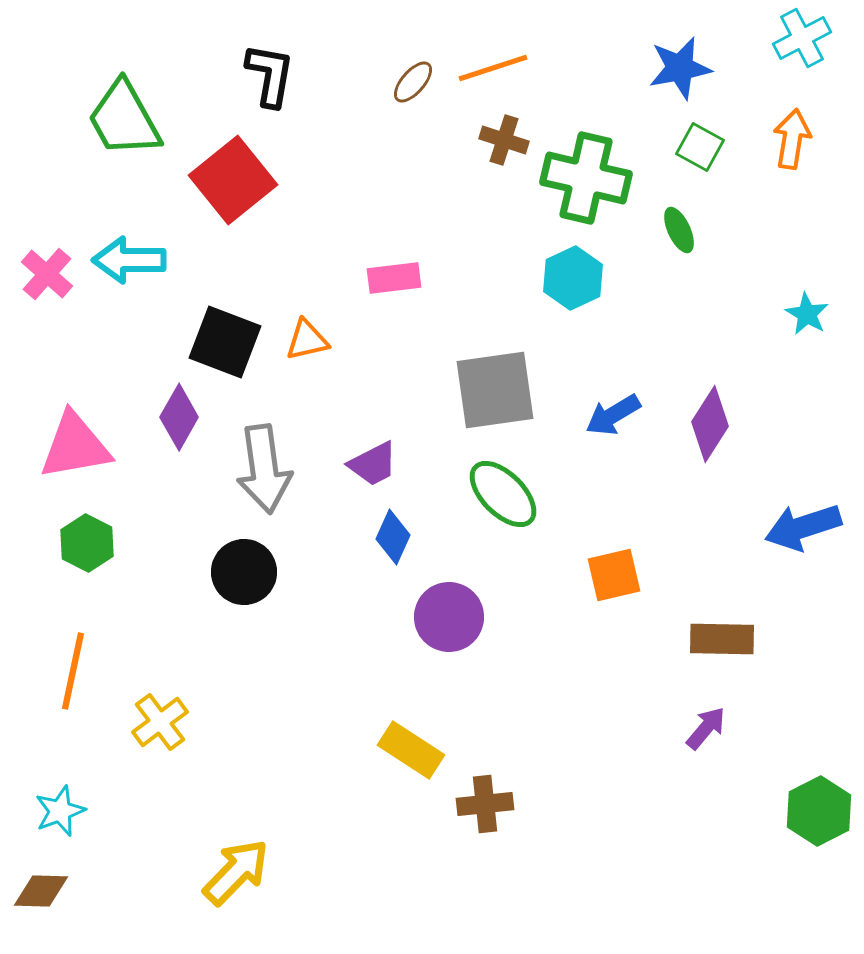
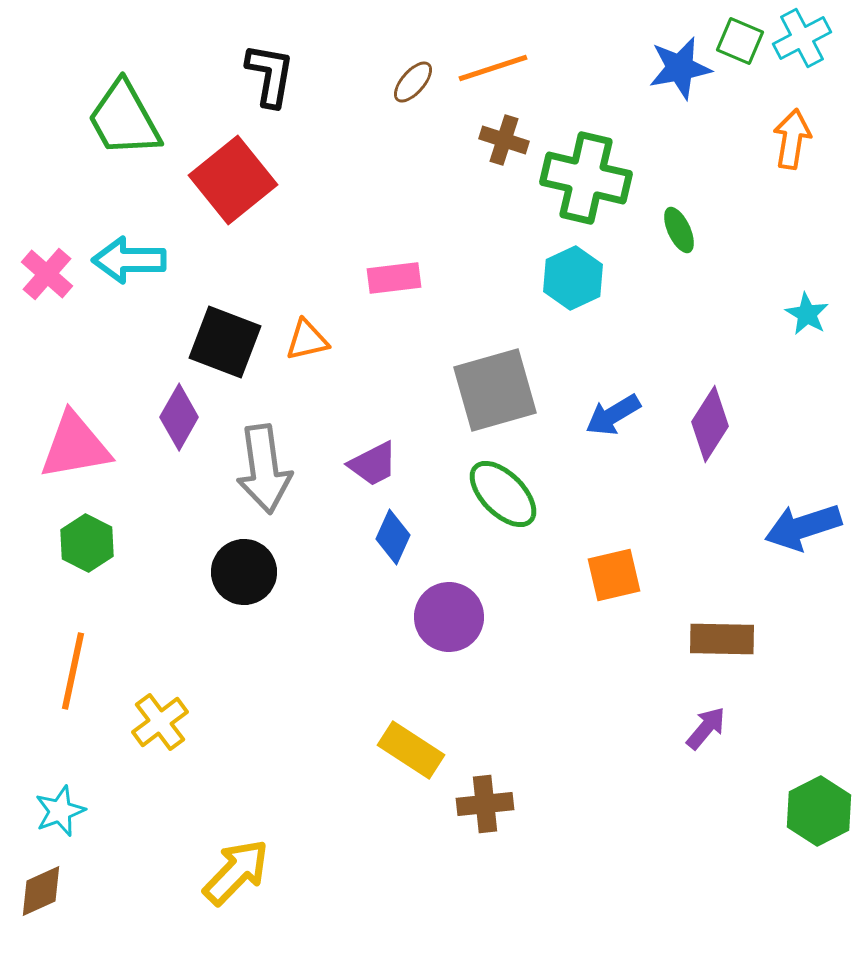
green square at (700, 147): moved 40 px right, 106 px up; rotated 6 degrees counterclockwise
gray square at (495, 390): rotated 8 degrees counterclockwise
brown diamond at (41, 891): rotated 26 degrees counterclockwise
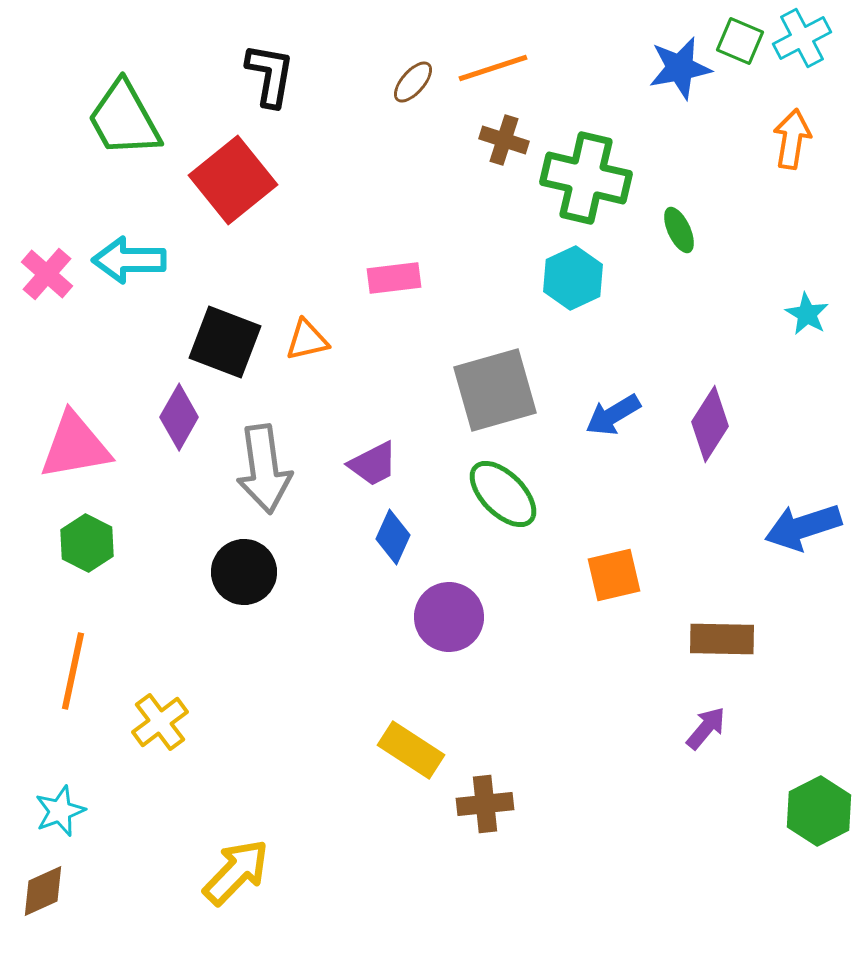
brown diamond at (41, 891): moved 2 px right
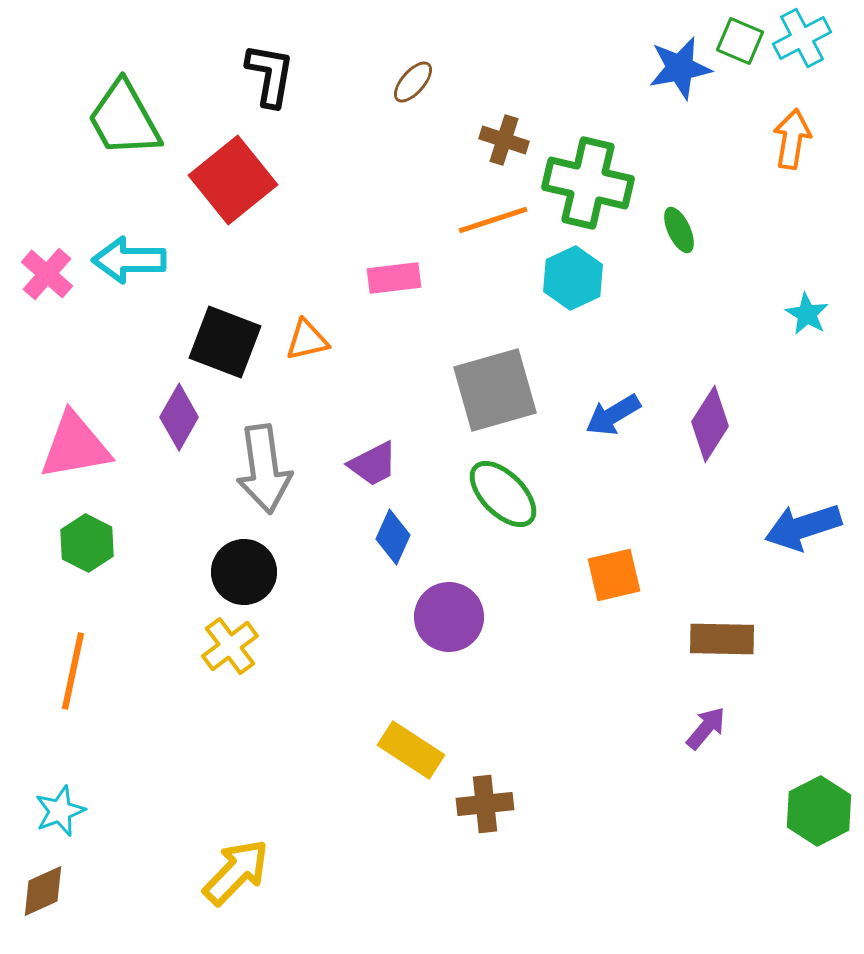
orange line at (493, 68): moved 152 px down
green cross at (586, 178): moved 2 px right, 5 px down
yellow cross at (160, 722): moved 70 px right, 76 px up
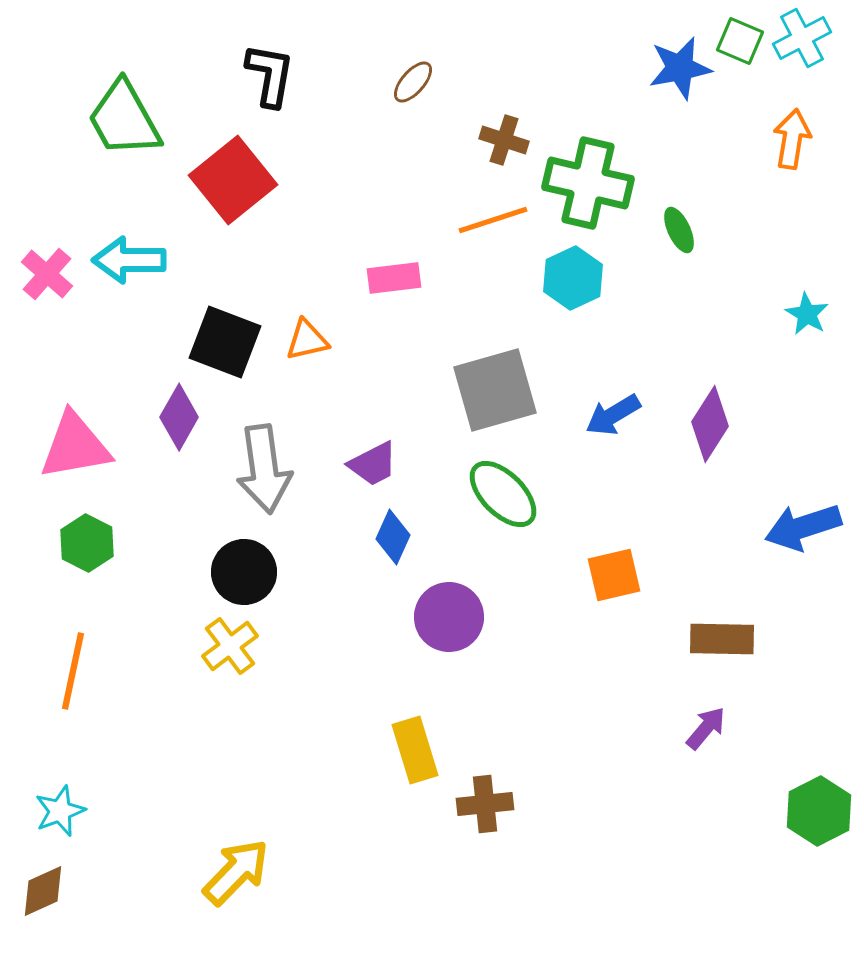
yellow rectangle at (411, 750): moved 4 px right; rotated 40 degrees clockwise
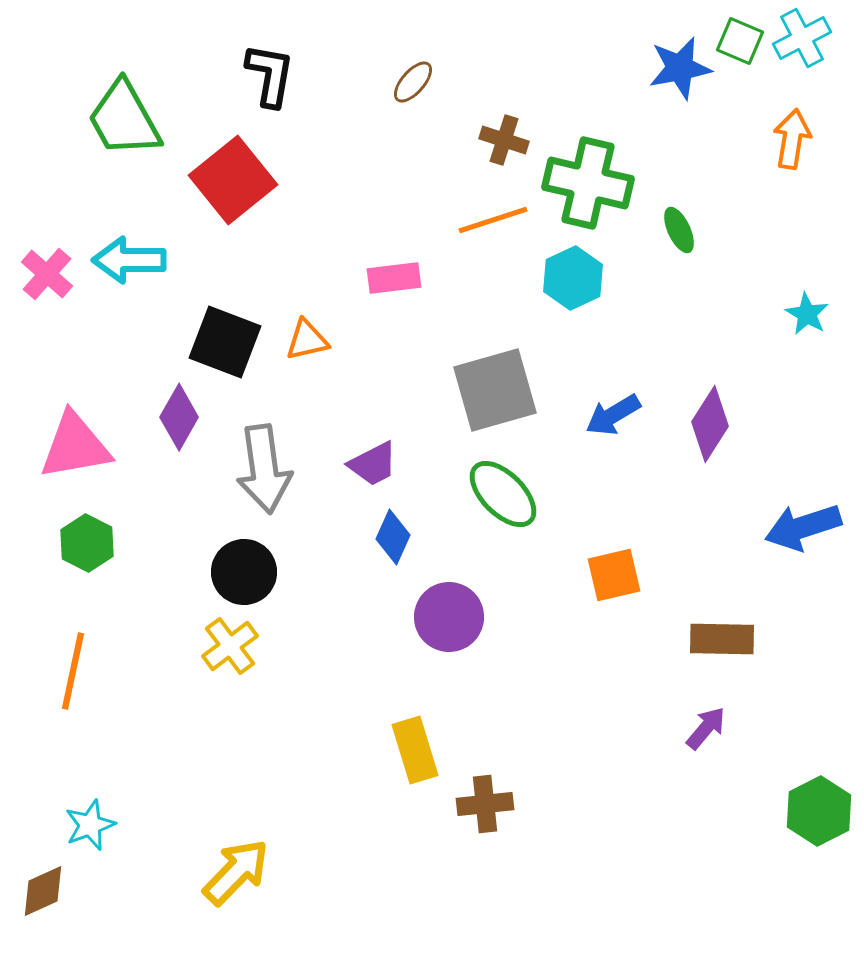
cyan star at (60, 811): moved 30 px right, 14 px down
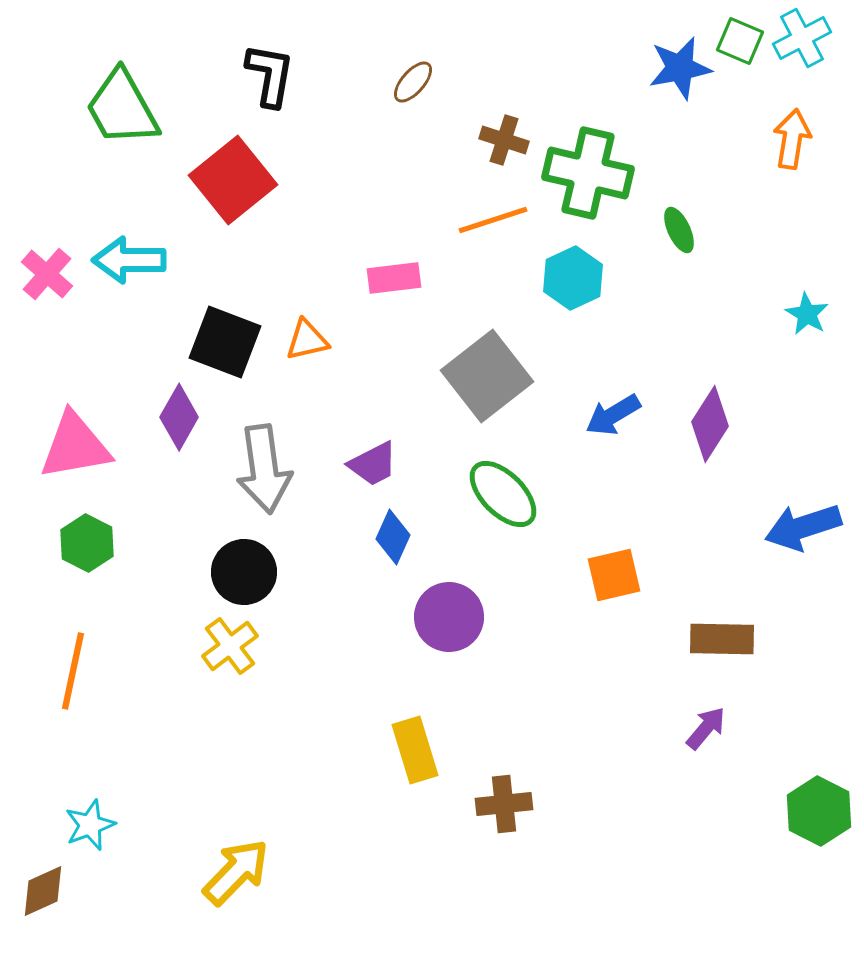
green trapezoid at (124, 119): moved 2 px left, 11 px up
green cross at (588, 183): moved 10 px up
gray square at (495, 390): moved 8 px left, 14 px up; rotated 22 degrees counterclockwise
brown cross at (485, 804): moved 19 px right
green hexagon at (819, 811): rotated 6 degrees counterclockwise
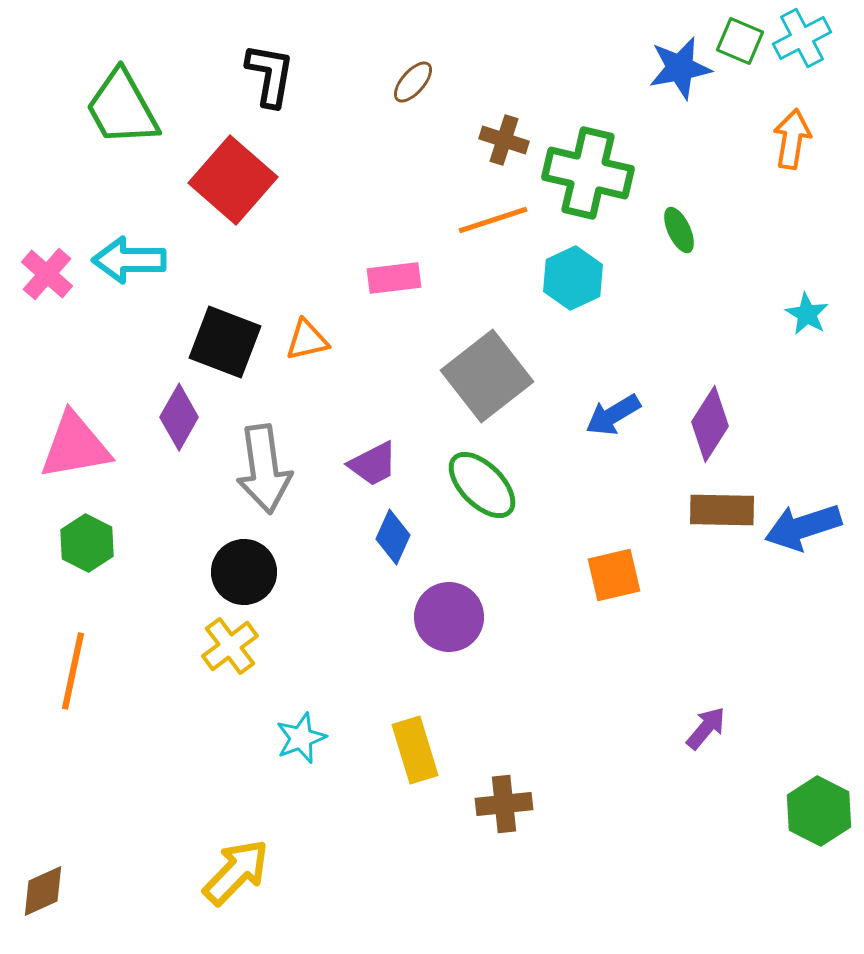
red square at (233, 180): rotated 10 degrees counterclockwise
green ellipse at (503, 494): moved 21 px left, 9 px up
brown rectangle at (722, 639): moved 129 px up
cyan star at (90, 825): moved 211 px right, 87 px up
